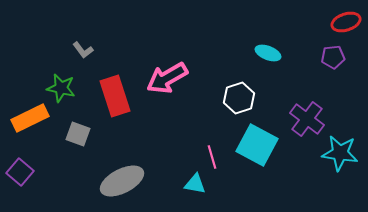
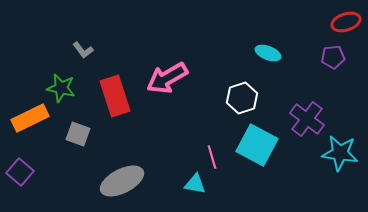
white hexagon: moved 3 px right
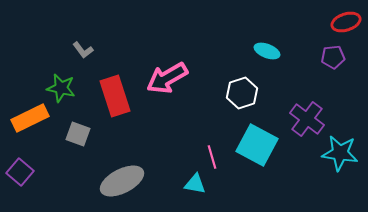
cyan ellipse: moved 1 px left, 2 px up
white hexagon: moved 5 px up
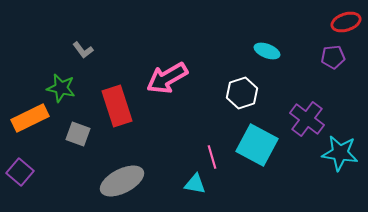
red rectangle: moved 2 px right, 10 px down
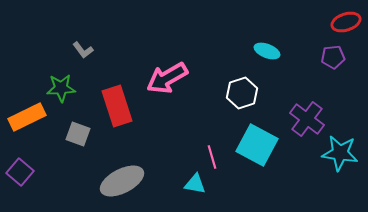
green star: rotated 16 degrees counterclockwise
orange rectangle: moved 3 px left, 1 px up
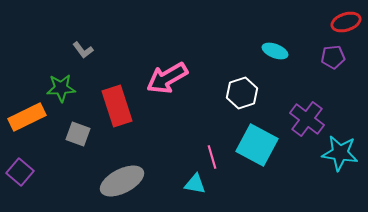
cyan ellipse: moved 8 px right
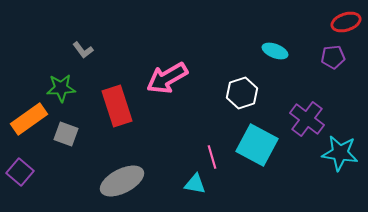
orange rectangle: moved 2 px right, 2 px down; rotated 9 degrees counterclockwise
gray square: moved 12 px left
